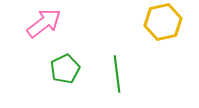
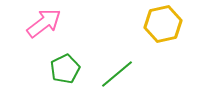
yellow hexagon: moved 2 px down
green line: rotated 57 degrees clockwise
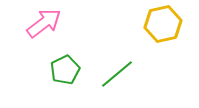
green pentagon: moved 1 px down
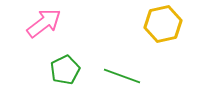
green line: moved 5 px right, 2 px down; rotated 60 degrees clockwise
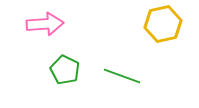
pink arrow: moved 1 px right, 1 px down; rotated 33 degrees clockwise
green pentagon: rotated 20 degrees counterclockwise
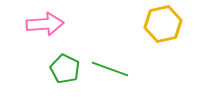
green pentagon: moved 1 px up
green line: moved 12 px left, 7 px up
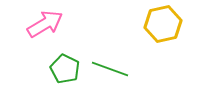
pink arrow: rotated 27 degrees counterclockwise
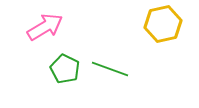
pink arrow: moved 3 px down
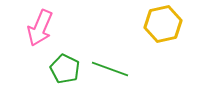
pink arrow: moved 5 px left, 1 px down; rotated 144 degrees clockwise
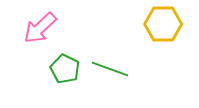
yellow hexagon: rotated 12 degrees clockwise
pink arrow: rotated 24 degrees clockwise
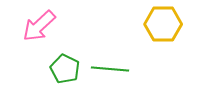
pink arrow: moved 1 px left, 2 px up
green line: rotated 15 degrees counterclockwise
